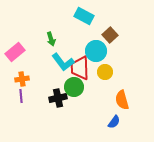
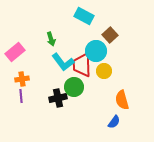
red trapezoid: moved 2 px right, 3 px up
yellow circle: moved 1 px left, 1 px up
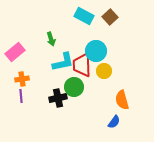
brown square: moved 18 px up
cyan L-shape: rotated 65 degrees counterclockwise
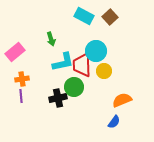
orange semicircle: rotated 84 degrees clockwise
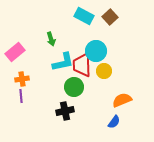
black cross: moved 7 px right, 13 px down
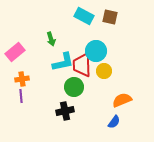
brown square: rotated 35 degrees counterclockwise
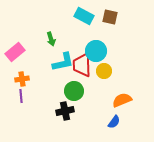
green circle: moved 4 px down
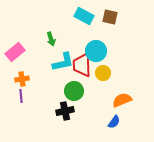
yellow circle: moved 1 px left, 2 px down
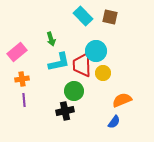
cyan rectangle: moved 1 px left; rotated 18 degrees clockwise
pink rectangle: moved 2 px right
cyan L-shape: moved 4 px left
purple line: moved 3 px right, 4 px down
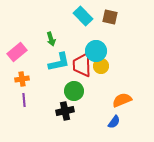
yellow circle: moved 2 px left, 7 px up
